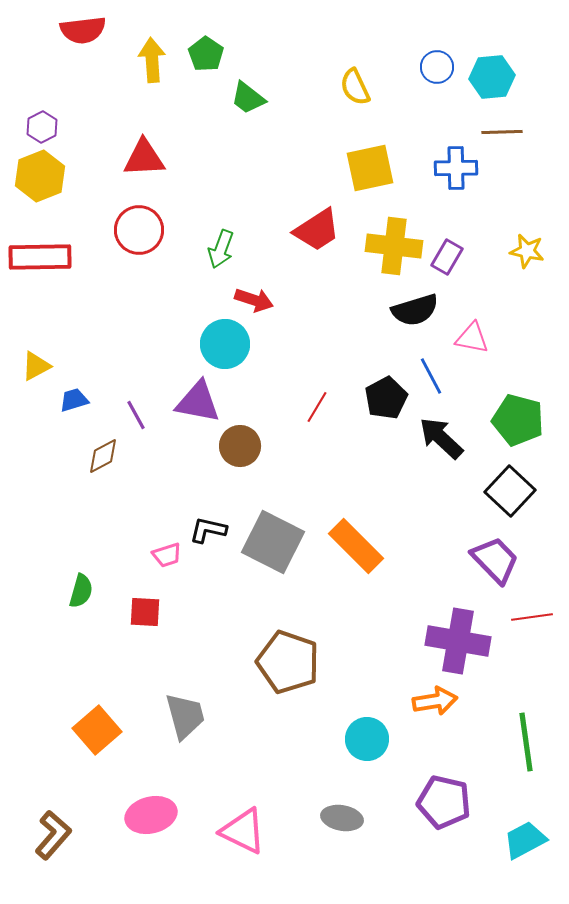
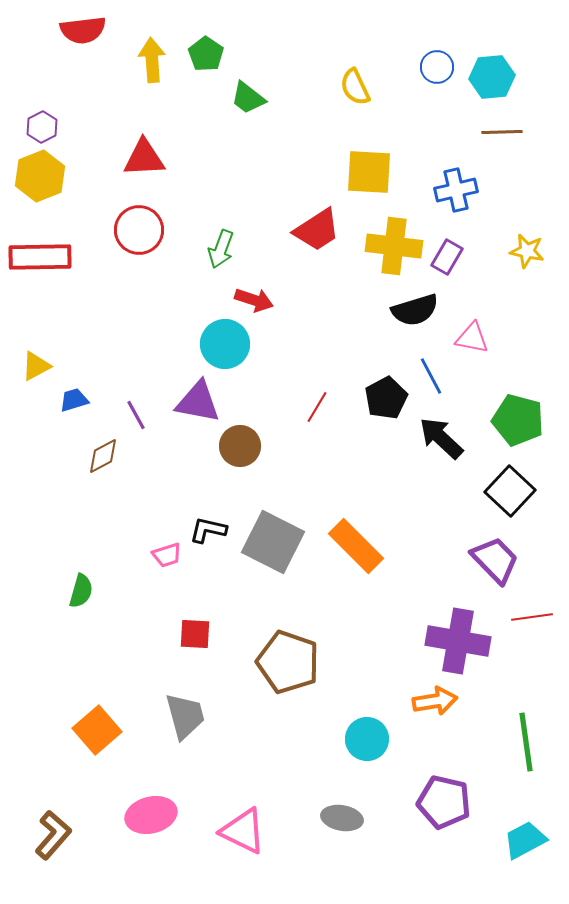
yellow square at (370, 168): moved 1 px left, 4 px down; rotated 15 degrees clockwise
blue cross at (456, 168): moved 22 px down; rotated 12 degrees counterclockwise
red square at (145, 612): moved 50 px right, 22 px down
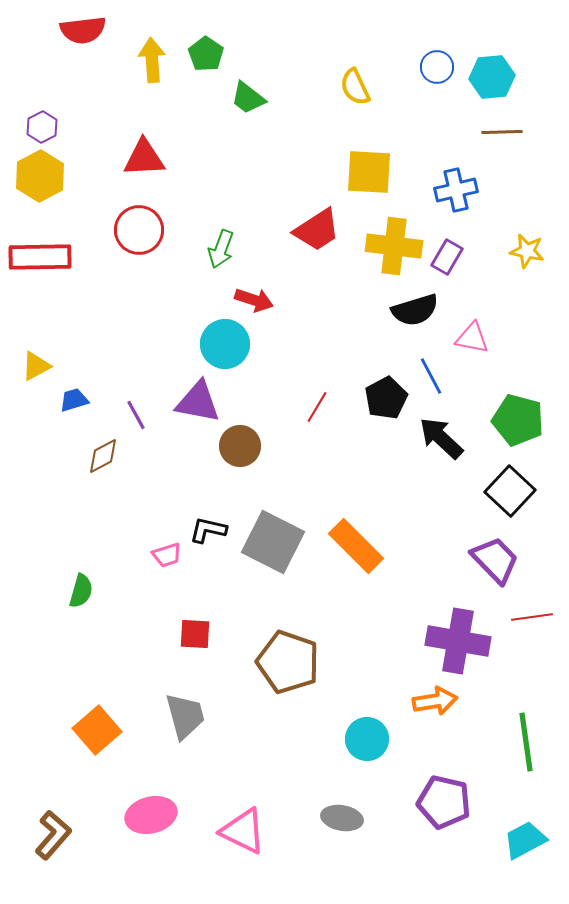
yellow hexagon at (40, 176): rotated 6 degrees counterclockwise
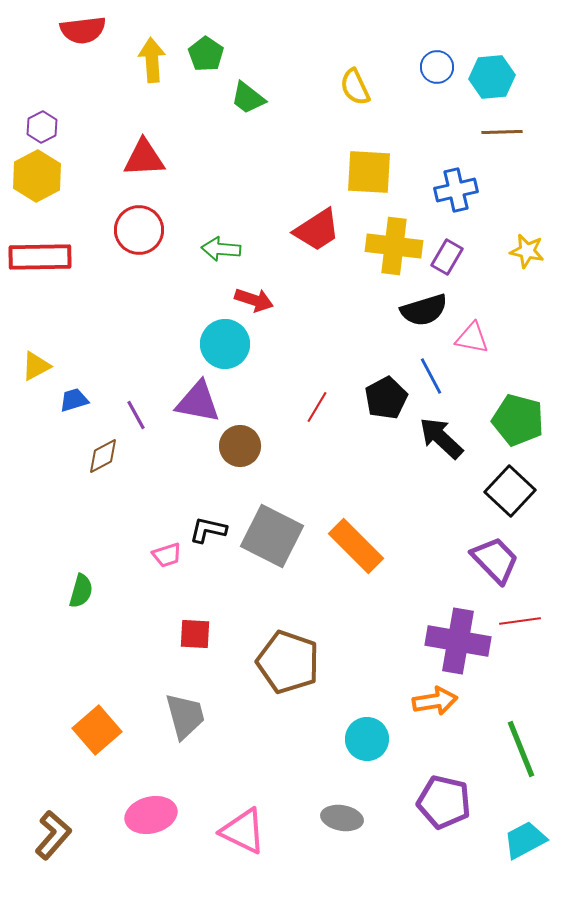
yellow hexagon at (40, 176): moved 3 px left
green arrow at (221, 249): rotated 75 degrees clockwise
black semicircle at (415, 310): moved 9 px right
gray square at (273, 542): moved 1 px left, 6 px up
red line at (532, 617): moved 12 px left, 4 px down
green line at (526, 742): moved 5 px left, 7 px down; rotated 14 degrees counterclockwise
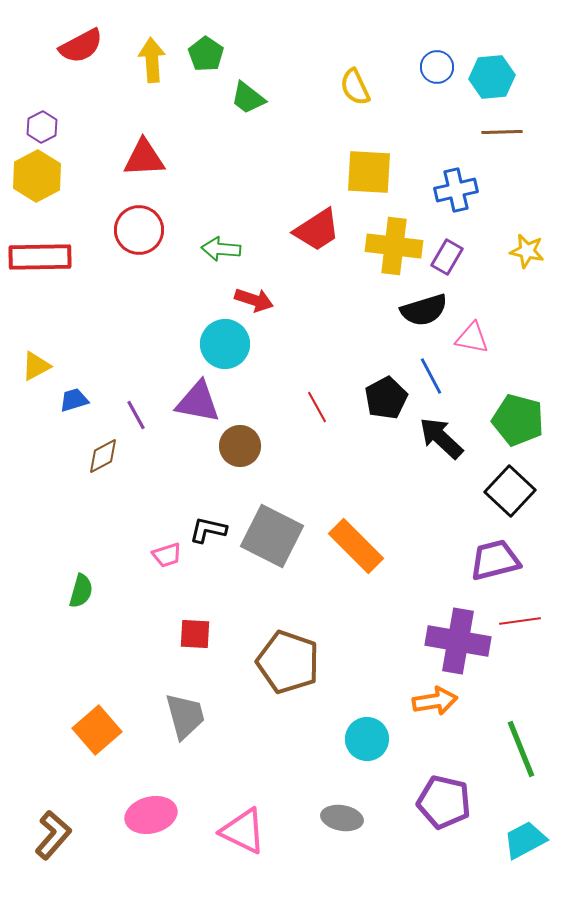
red semicircle at (83, 30): moved 2 px left, 16 px down; rotated 21 degrees counterclockwise
red line at (317, 407): rotated 60 degrees counterclockwise
purple trapezoid at (495, 560): rotated 60 degrees counterclockwise
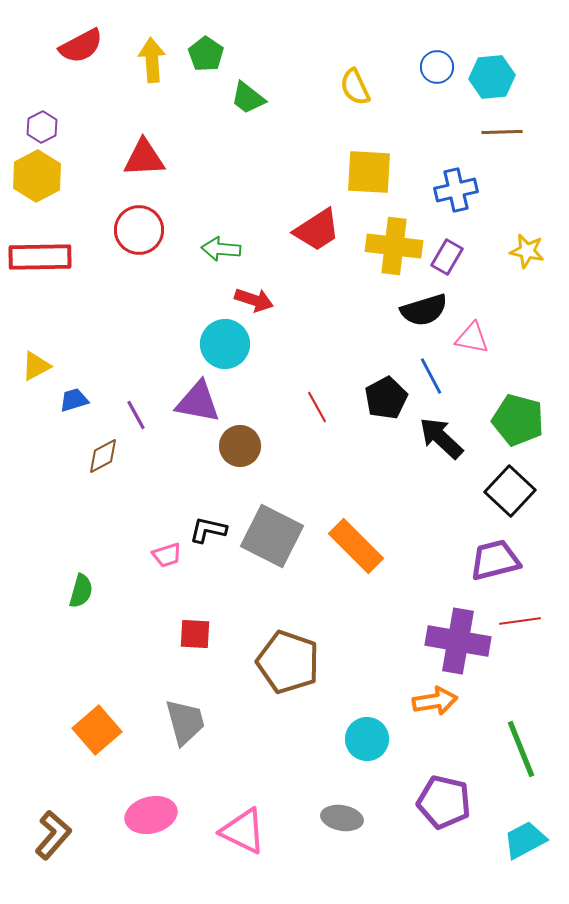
gray trapezoid at (185, 716): moved 6 px down
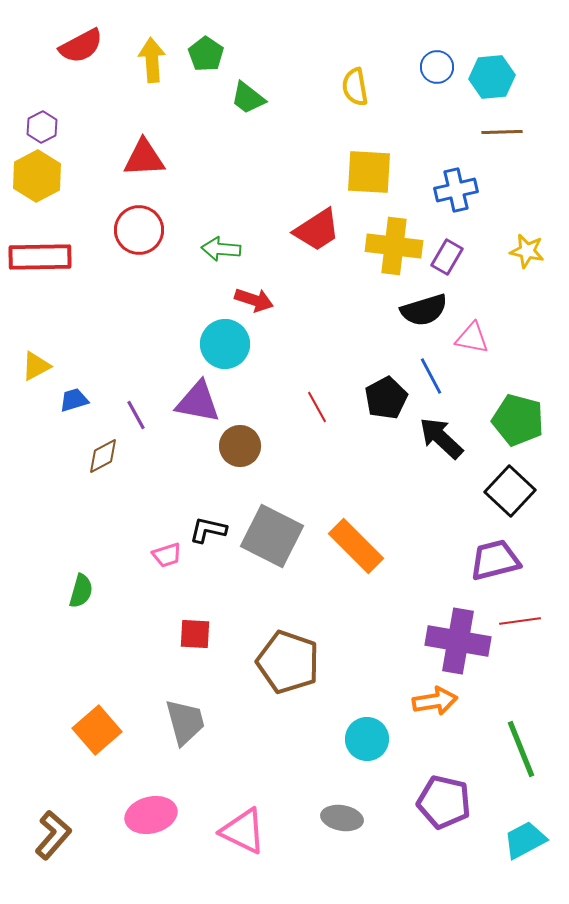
yellow semicircle at (355, 87): rotated 15 degrees clockwise
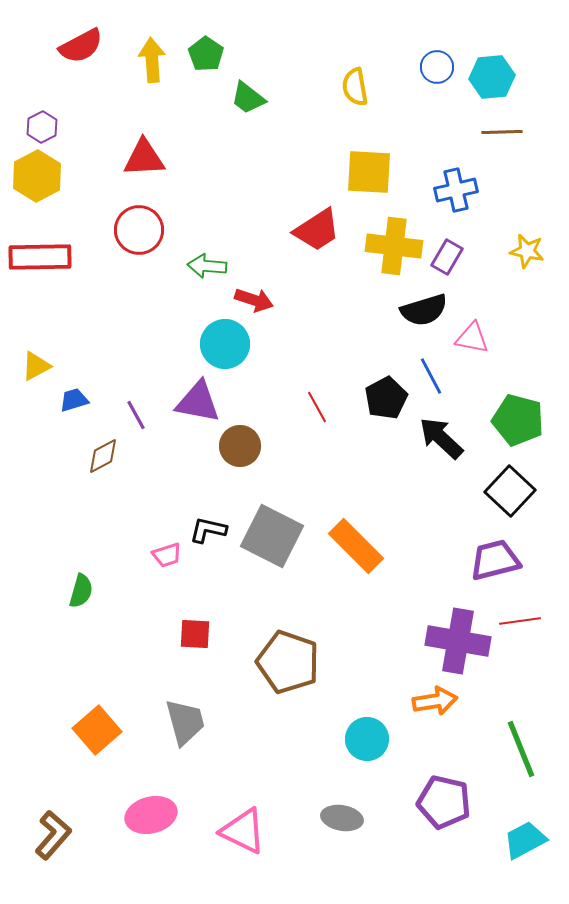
green arrow at (221, 249): moved 14 px left, 17 px down
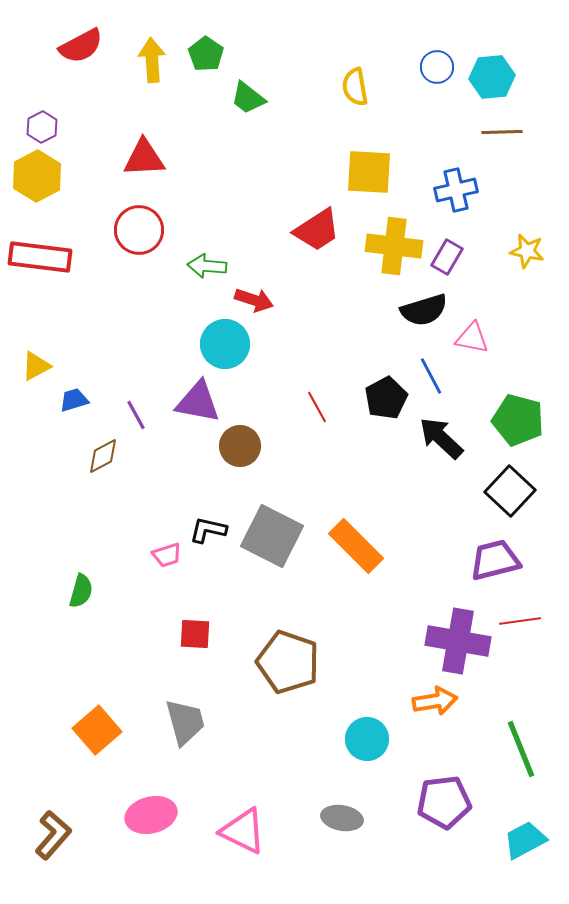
red rectangle at (40, 257): rotated 8 degrees clockwise
purple pentagon at (444, 802): rotated 20 degrees counterclockwise
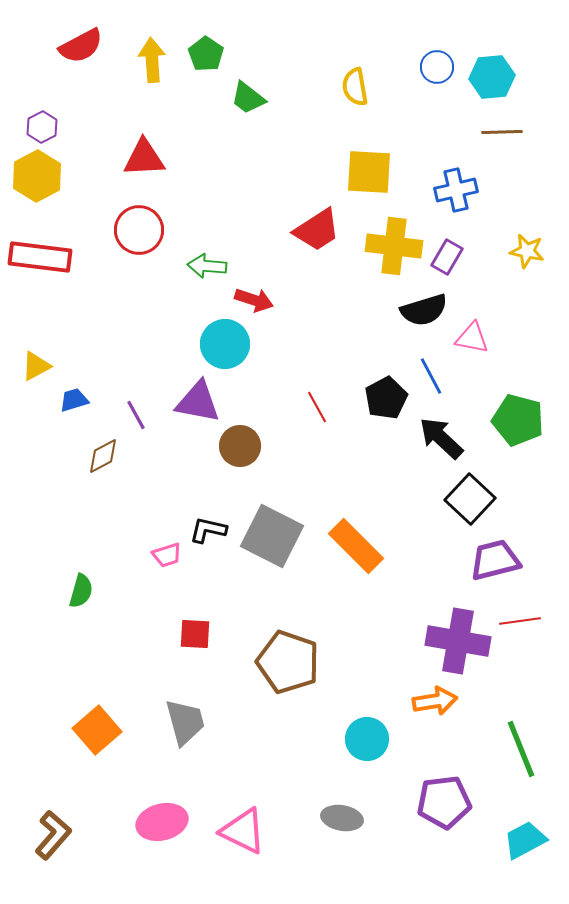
black square at (510, 491): moved 40 px left, 8 px down
pink ellipse at (151, 815): moved 11 px right, 7 px down
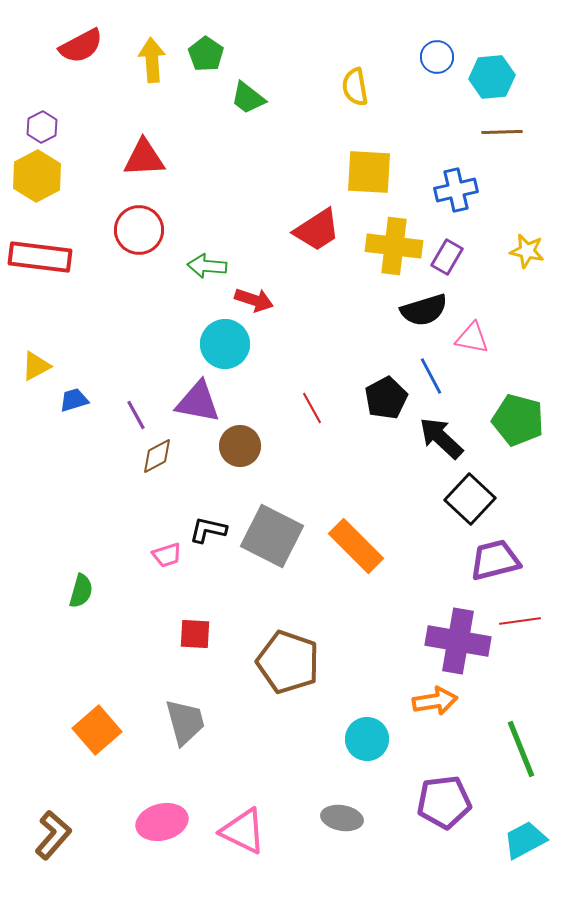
blue circle at (437, 67): moved 10 px up
red line at (317, 407): moved 5 px left, 1 px down
brown diamond at (103, 456): moved 54 px right
